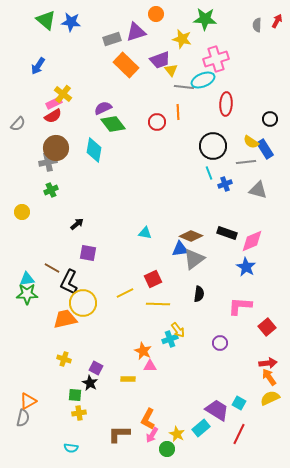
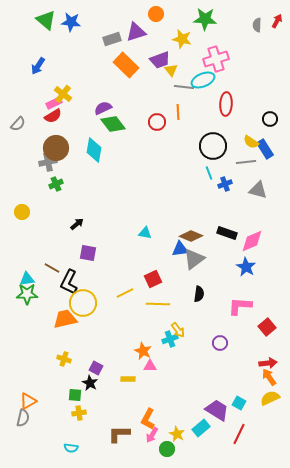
green cross at (51, 190): moved 5 px right, 6 px up
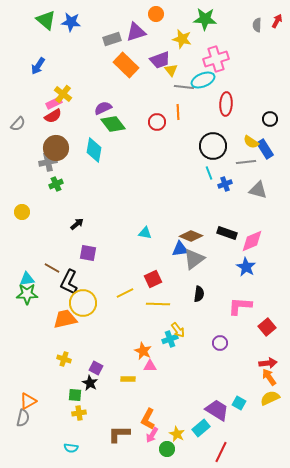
red line at (239, 434): moved 18 px left, 18 px down
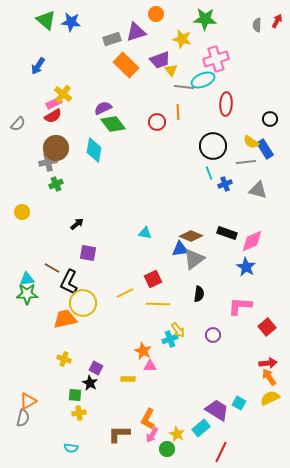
purple circle at (220, 343): moved 7 px left, 8 px up
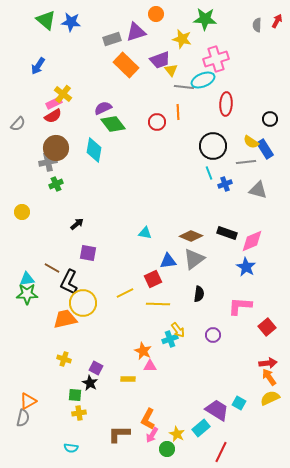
blue triangle at (180, 249): moved 12 px left, 12 px down
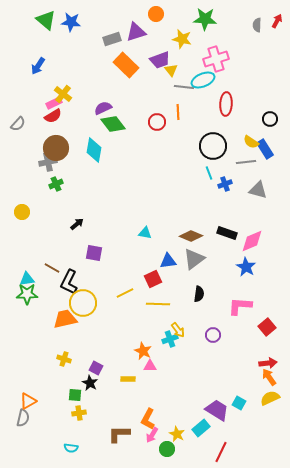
purple square at (88, 253): moved 6 px right
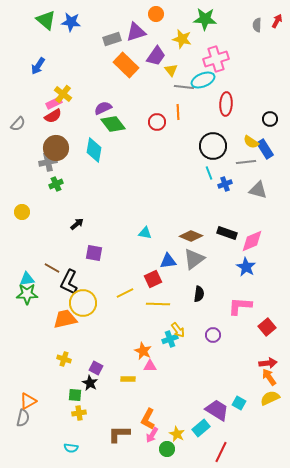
purple trapezoid at (160, 60): moved 4 px left, 4 px up; rotated 35 degrees counterclockwise
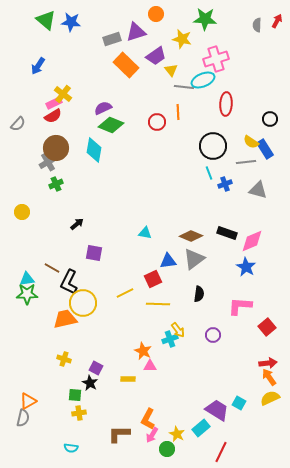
purple trapezoid at (156, 56): rotated 20 degrees clockwise
green diamond at (113, 124): moved 2 px left, 1 px down; rotated 30 degrees counterclockwise
gray cross at (48, 162): rotated 18 degrees counterclockwise
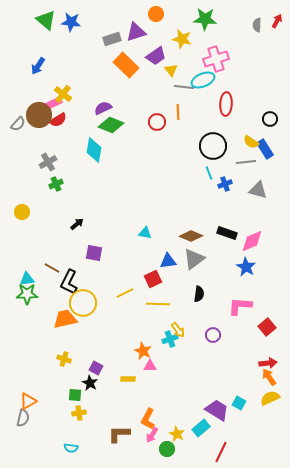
red semicircle at (53, 116): moved 5 px right, 4 px down
brown circle at (56, 148): moved 17 px left, 33 px up
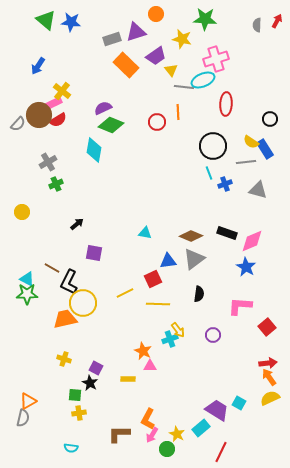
yellow cross at (63, 94): moved 1 px left, 3 px up
cyan triangle at (27, 279): rotated 35 degrees clockwise
